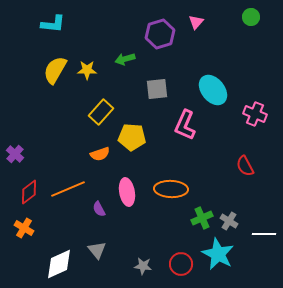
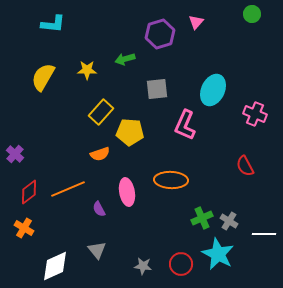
green circle: moved 1 px right, 3 px up
yellow semicircle: moved 12 px left, 7 px down
cyan ellipse: rotated 64 degrees clockwise
yellow pentagon: moved 2 px left, 5 px up
orange ellipse: moved 9 px up
white diamond: moved 4 px left, 2 px down
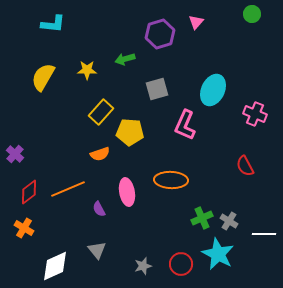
gray square: rotated 10 degrees counterclockwise
gray star: rotated 24 degrees counterclockwise
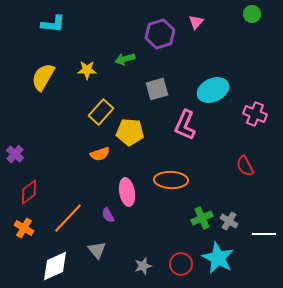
cyan ellipse: rotated 40 degrees clockwise
orange line: moved 29 px down; rotated 24 degrees counterclockwise
purple semicircle: moved 9 px right, 6 px down
cyan star: moved 4 px down
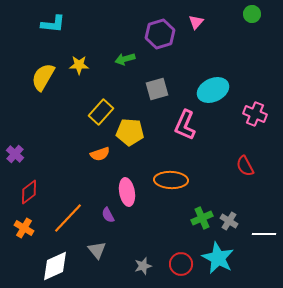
yellow star: moved 8 px left, 5 px up
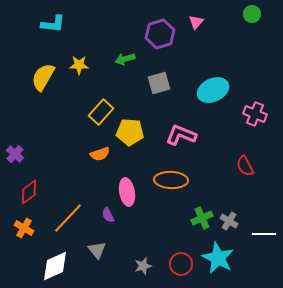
gray square: moved 2 px right, 6 px up
pink L-shape: moved 4 px left, 10 px down; rotated 88 degrees clockwise
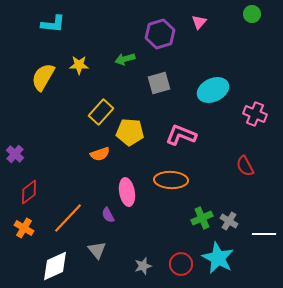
pink triangle: moved 3 px right
